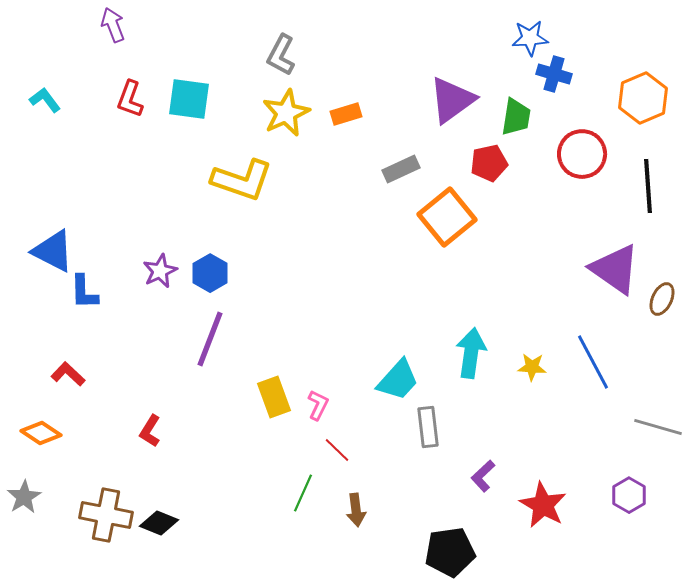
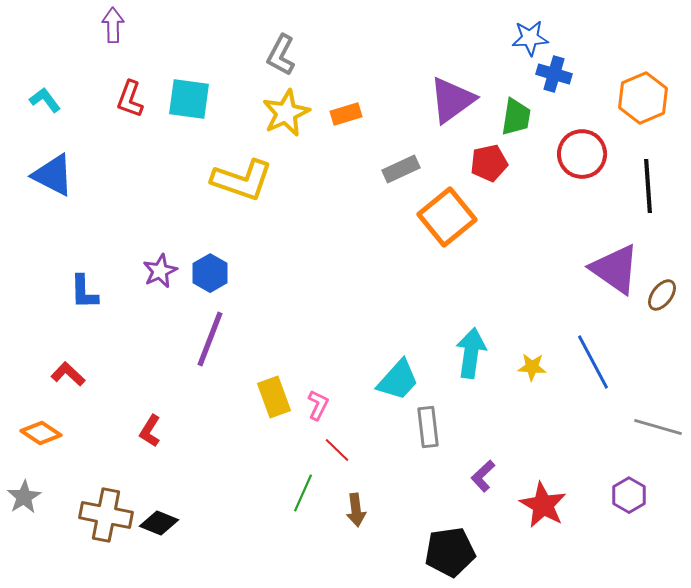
purple arrow at (113, 25): rotated 20 degrees clockwise
blue triangle at (53, 251): moved 76 px up
brown ellipse at (662, 299): moved 4 px up; rotated 12 degrees clockwise
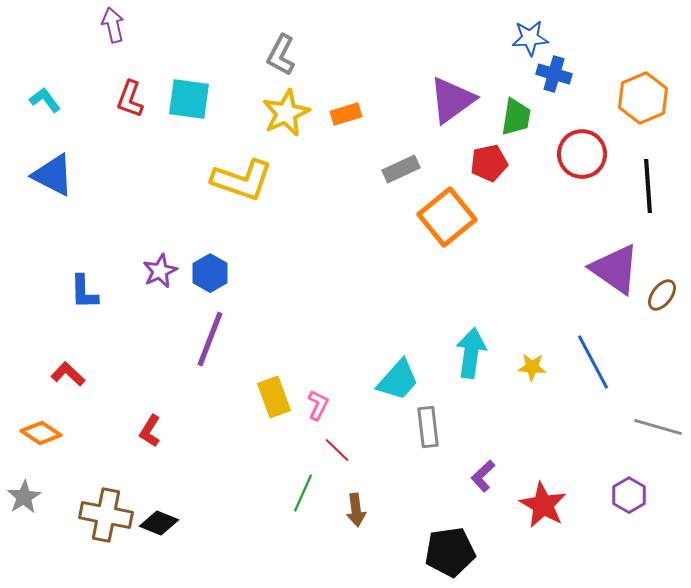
purple arrow at (113, 25): rotated 12 degrees counterclockwise
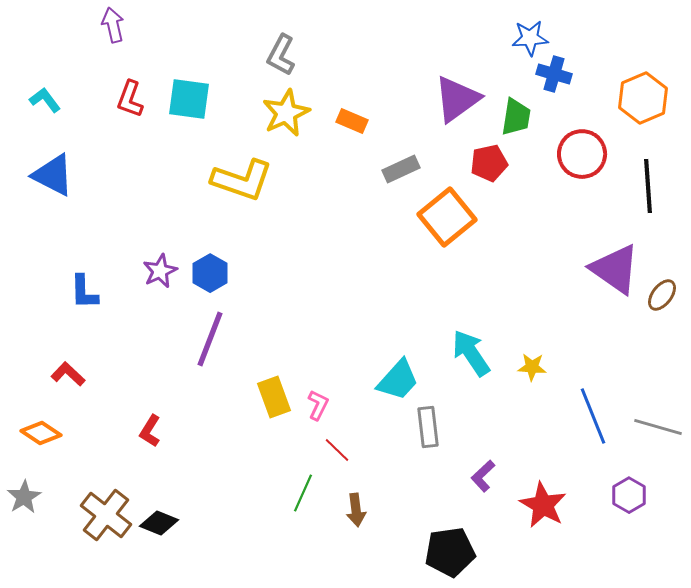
purple triangle at (452, 100): moved 5 px right, 1 px up
orange rectangle at (346, 114): moved 6 px right, 7 px down; rotated 40 degrees clockwise
cyan arrow at (471, 353): rotated 42 degrees counterclockwise
blue line at (593, 362): moved 54 px down; rotated 6 degrees clockwise
brown cross at (106, 515): rotated 27 degrees clockwise
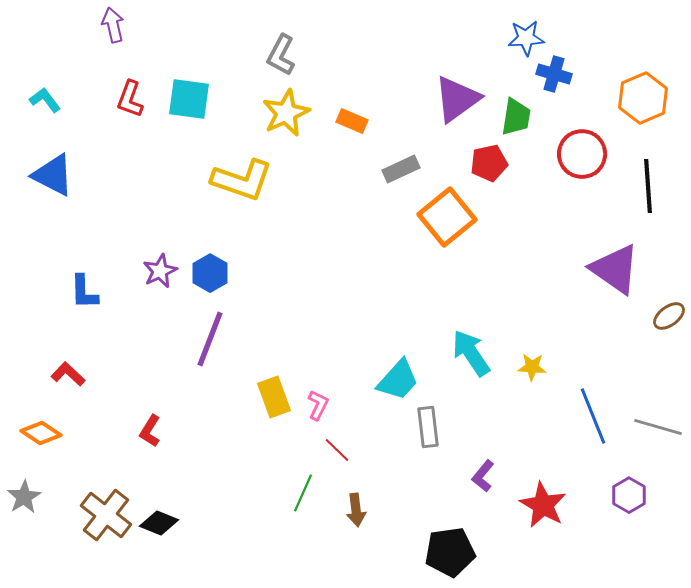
blue star at (530, 38): moved 4 px left
brown ellipse at (662, 295): moved 7 px right, 21 px down; rotated 16 degrees clockwise
purple L-shape at (483, 476): rotated 8 degrees counterclockwise
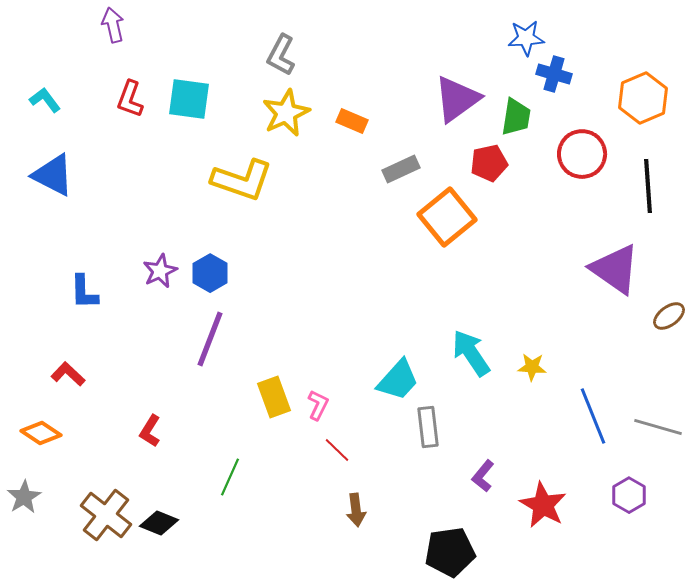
green line at (303, 493): moved 73 px left, 16 px up
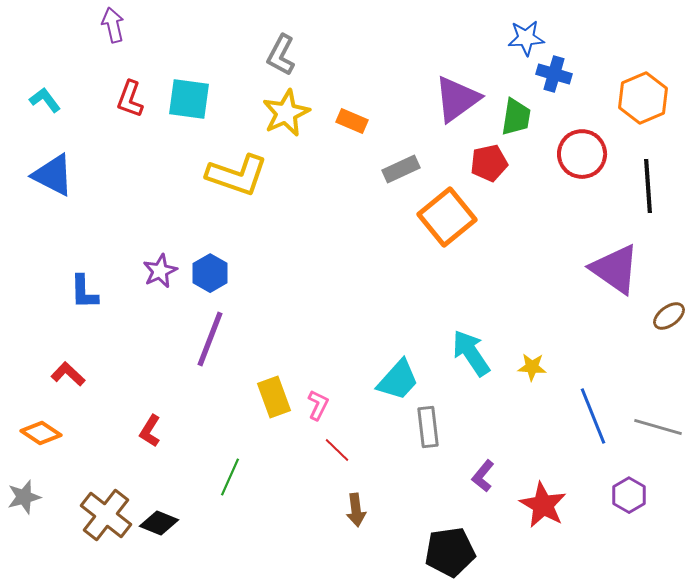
yellow L-shape at (242, 180): moved 5 px left, 5 px up
gray star at (24, 497): rotated 16 degrees clockwise
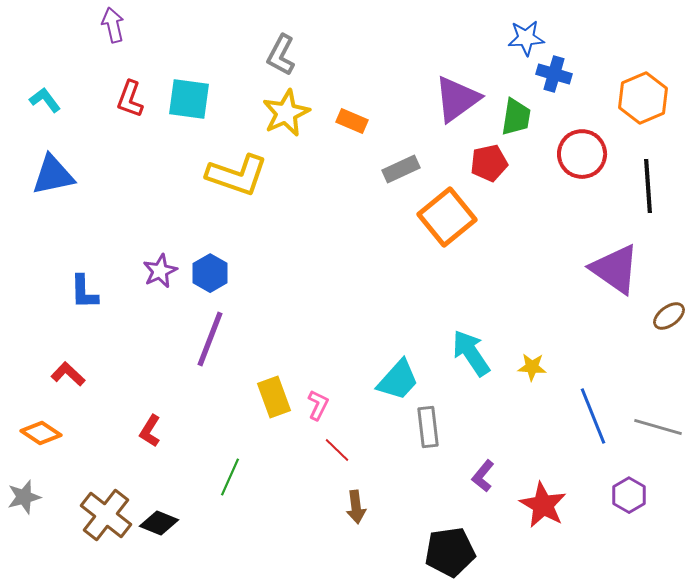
blue triangle at (53, 175): rotated 39 degrees counterclockwise
brown arrow at (356, 510): moved 3 px up
